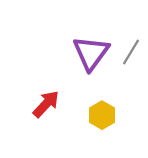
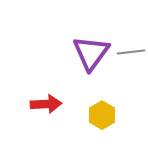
gray line: rotated 52 degrees clockwise
red arrow: rotated 44 degrees clockwise
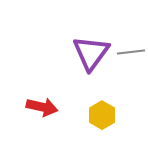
red arrow: moved 4 px left, 3 px down; rotated 16 degrees clockwise
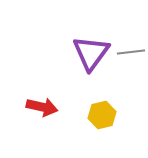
yellow hexagon: rotated 16 degrees clockwise
